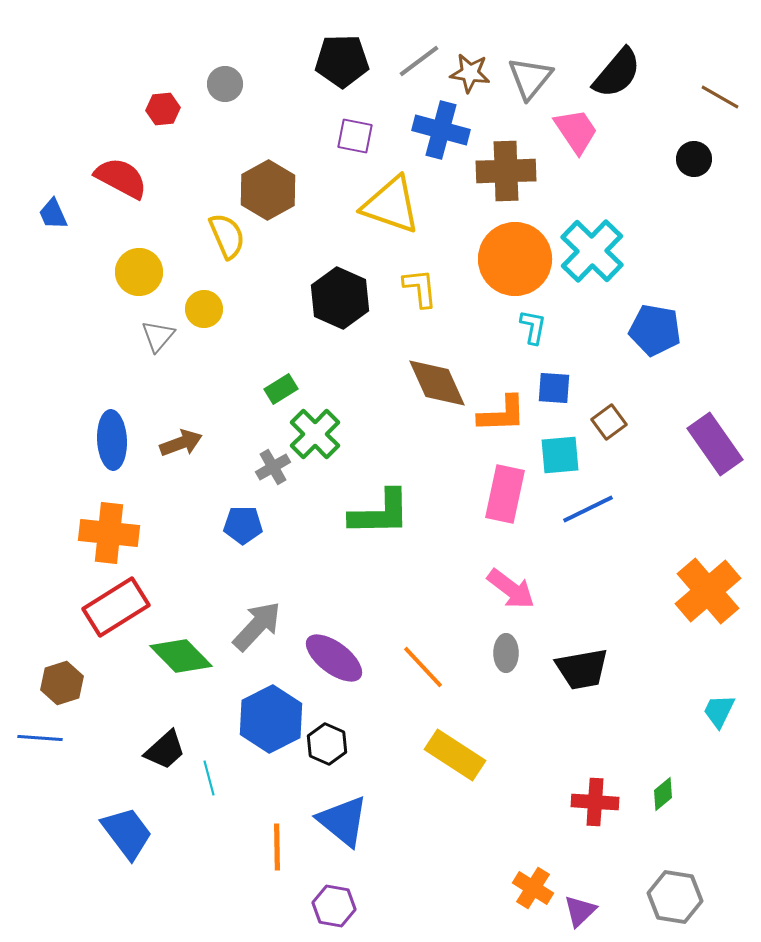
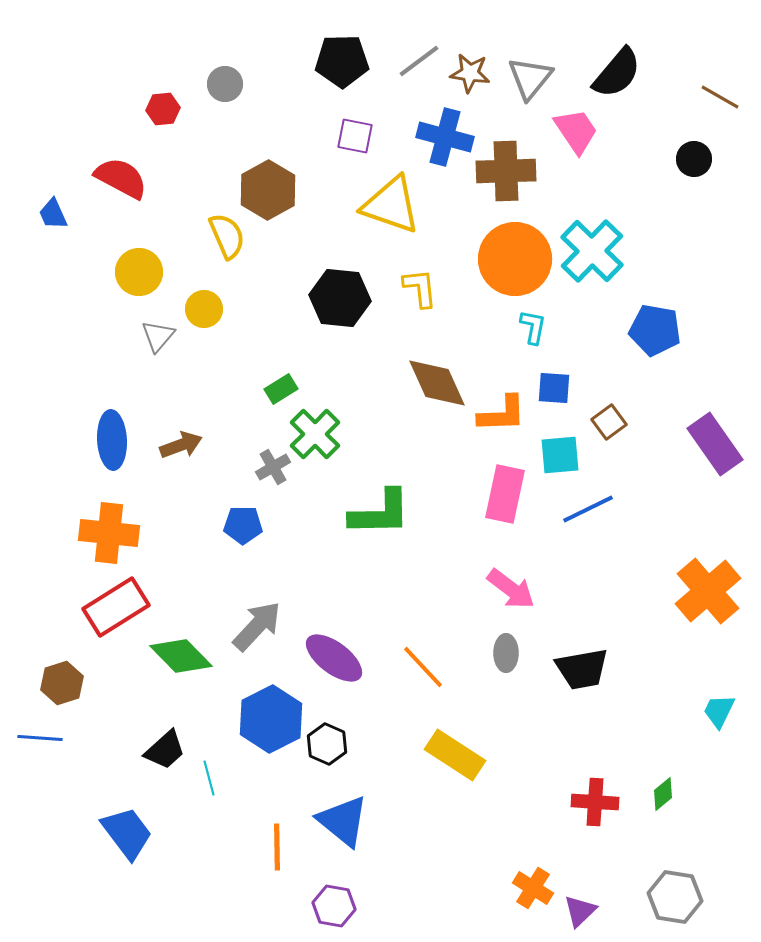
blue cross at (441, 130): moved 4 px right, 7 px down
black hexagon at (340, 298): rotated 18 degrees counterclockwise
brown arrow at (181, 443): moved 2 px down
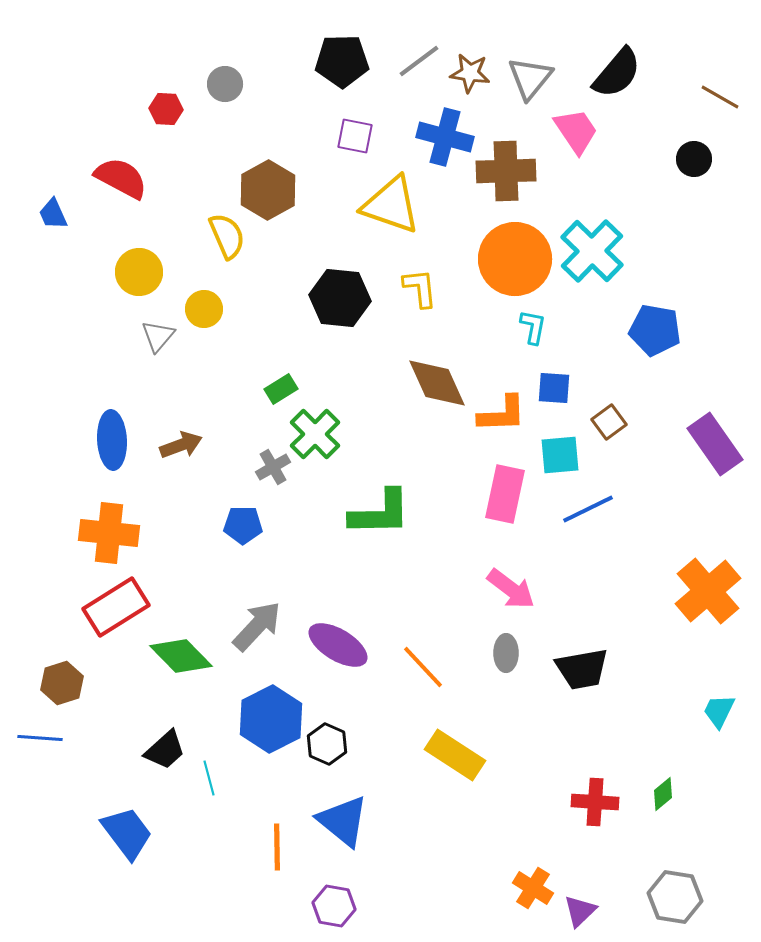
red hexagon at (163, 109): moved 3 px right; rotated 8 degrees clockwise
purple ellipse at (334, 658): moved 4 px right, 13 px up; rotated 6 degrees counterclockwise
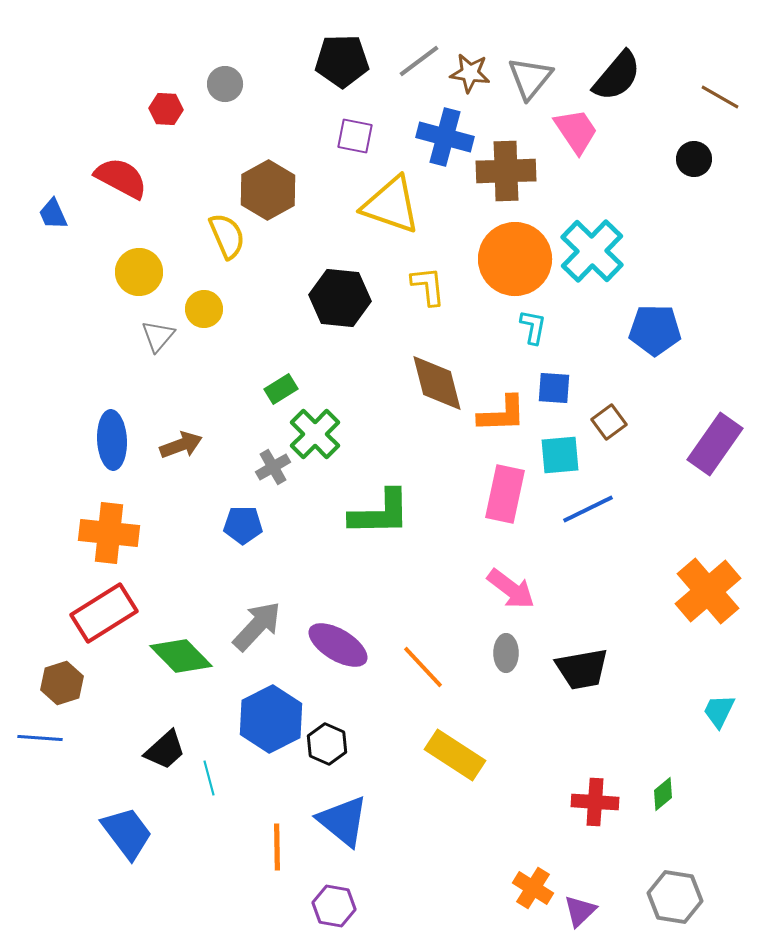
black semicircle at (617, 73): moved 3 px down
yellow L-shape at (420, 288): moved 8 px right, 2 px up
blue pentagon at (655, 330): rotated 9 degrees counterclockwise
brown diamond at (437, 383): rotated 10 degrees clockwise
purple rectangle at (715, 444): rotated 70 degrees clockwise
red rectangle at (116, 607): moved 12 px left, 6 px down
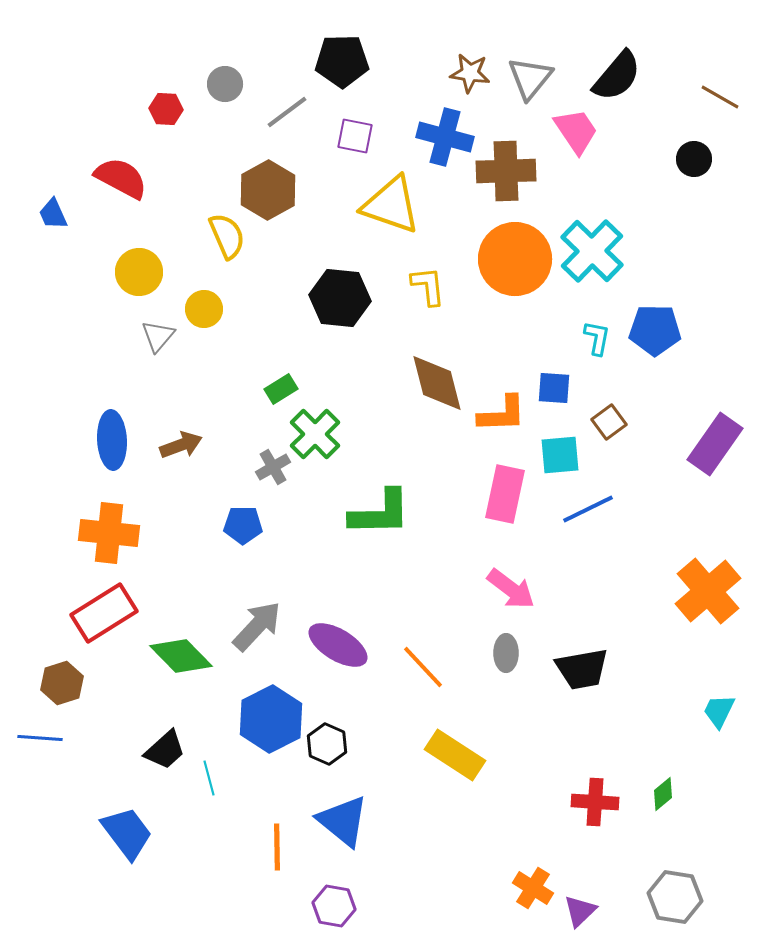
gray line at (419, 61): moved 132 px left, 51 px down
cyan L-shape at (533, 327): moved 64 px right, 11 px down
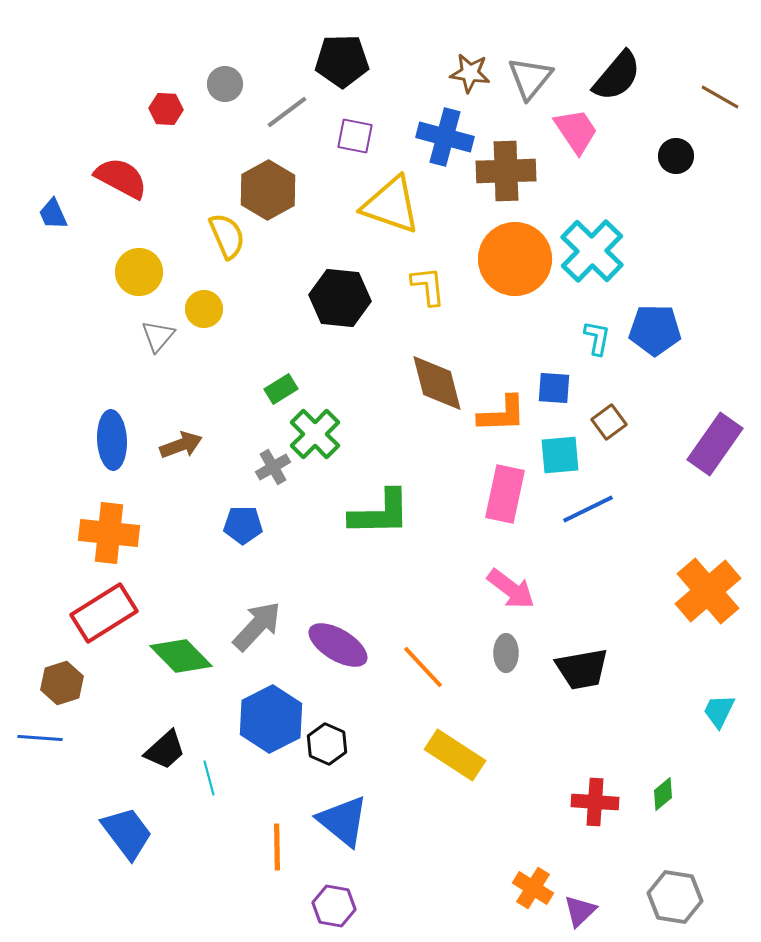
black circle at (694, 159): moved 18 px left, 3 px up
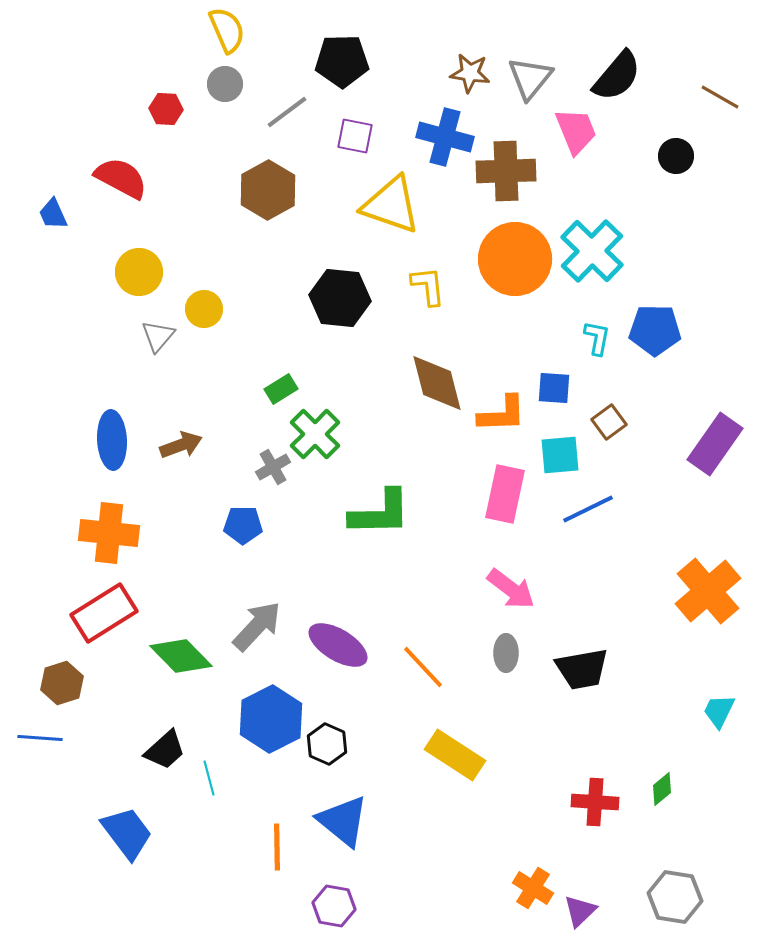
pink trapezoid at (576, 131): rotated 12 degrees clockwise
yellow semicircle at (227, 236): moved 206 px up
green diamond at (663, 794): moved 1 px left, 5 px up
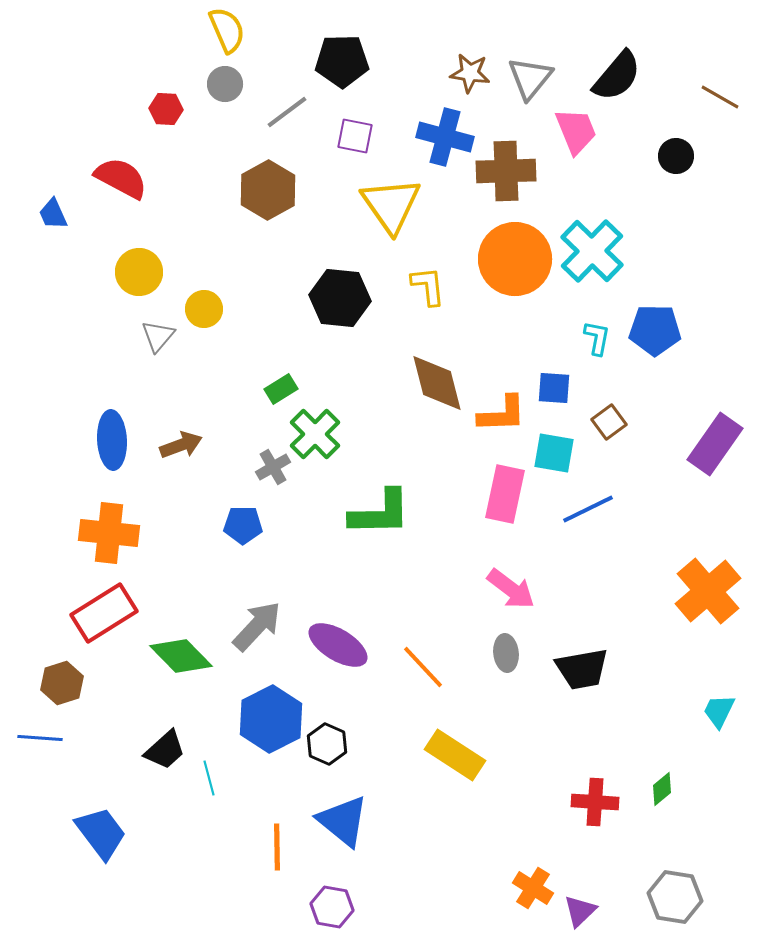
yellow triangle at (391, 205): rotated 36 degrees clockwise
cyan square at (560, 455): moved 6 px left, 2 px up; rotated 15 degrees clockwise
gray ellipse at (506, 653): rotated 6 degrees counterclockwise
blue trapezoid at (127, 833): moved 26 px left
purple hexagon at (334, 906): moved 2 px left, 1 px down
